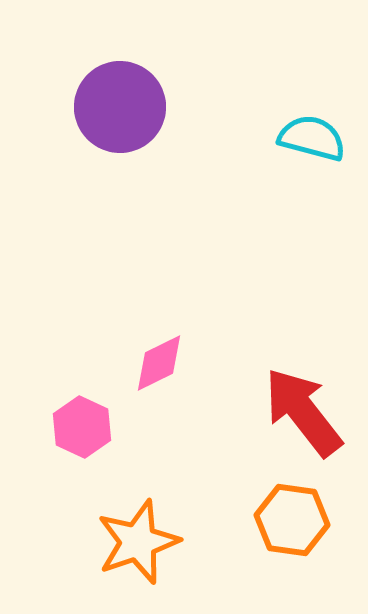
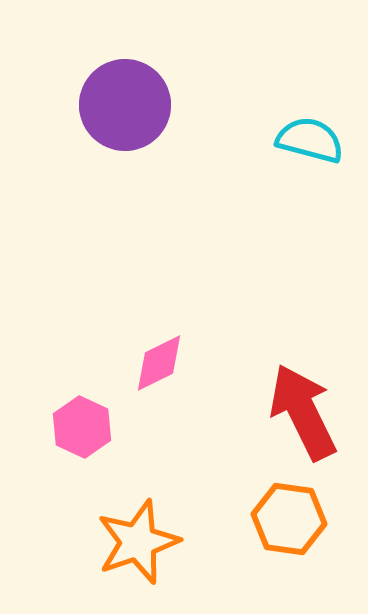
purple circle: moved 5 px right, 2 px up
cyan semicircle: moved 2 px left, 2 px down
red arrow: rotated 12 degrees clockwise
orange hexagon: moved 3 px left, 1 px up
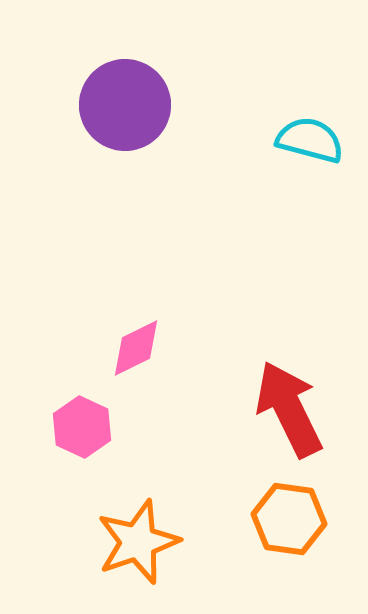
pink diamond: moved 23 px left, 15 px up
red arrow: moved 14 px left, 3 px up
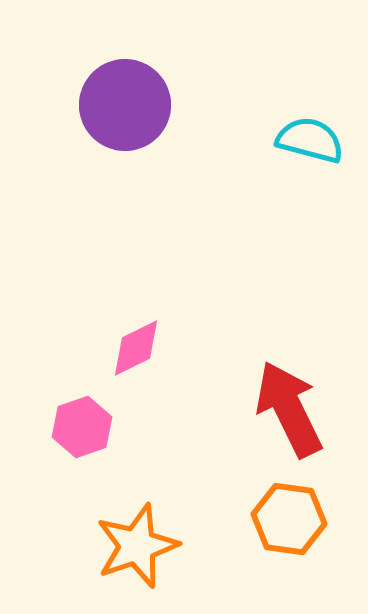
pink hexagon: rotated 16 degrees clockwise
orange star: moved 1 px left, 4 px down
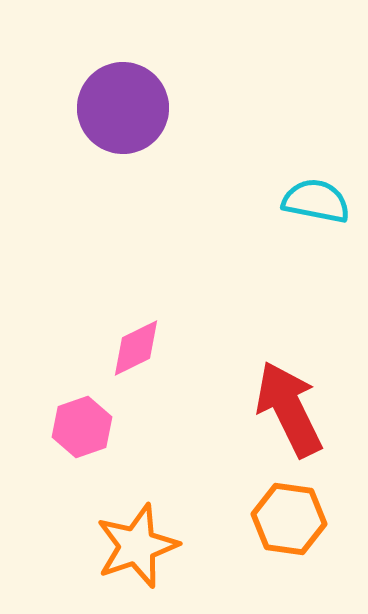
purple circle: moved 2 px left, 3 px down
cyan semicircle: moved 6 px right, 61 px down; rotated 4 degrees counterclockwise
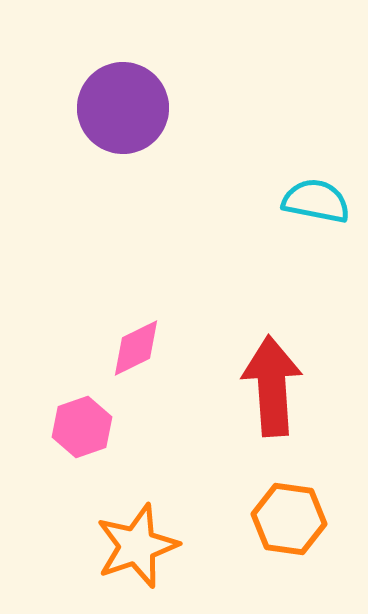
red arrow: moved 17 px left, 23 px up; rotated 22 degrees clockwise
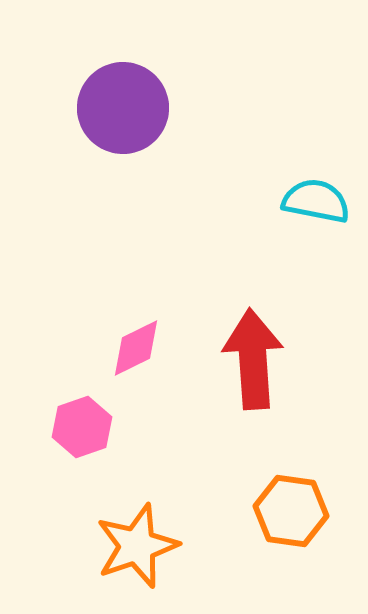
red arrow: moved 19 px left, 27 px up
orange hexagon: moved 2 px right, 8 px up
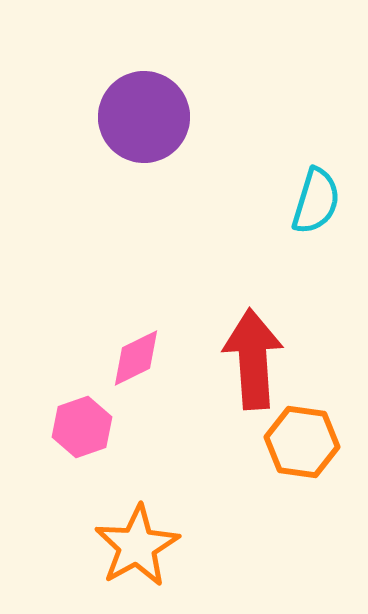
purple circle: moved 21 px right, 9 px down
cyan semicircle: rotated 96 degrees clockwise
pink diamond: moved 10 px down
orange hexagon: moved 11 px right, 69 px up
orange star: rotated 10 degrees counterclockwise
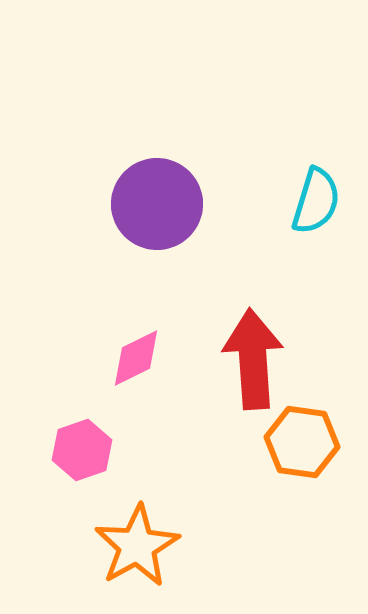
purple circle: moved 13 px right, 87 px down
pink hexagon: moved 23 px down
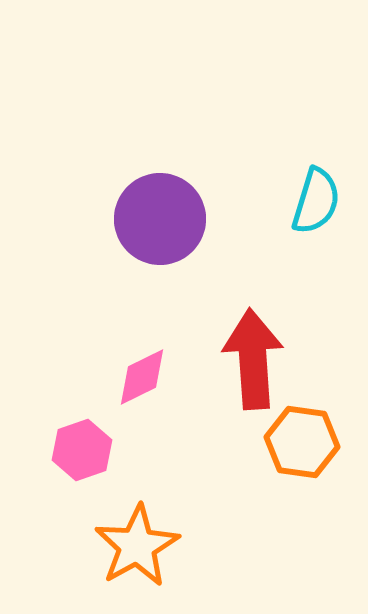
purple circle: moved 3 px right, 15 px down
pink diamond: moved 6 px right, 19 px down
